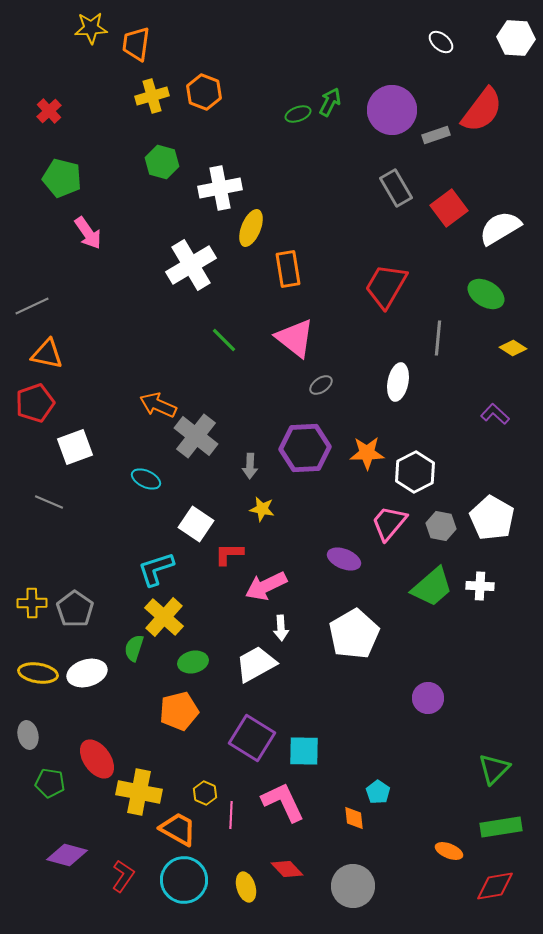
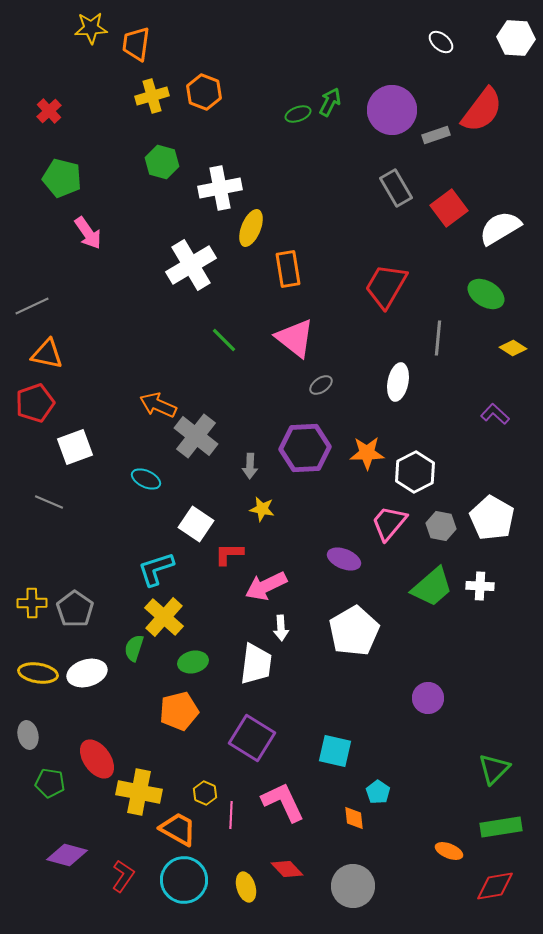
white pentagon at (354, 634): moved 3 px up
white trapezoid at (256, 664): rotated 126 degrees clockwise
cyan square at (304, 751): moved 31 px right; rotated 12 degrees clockwise
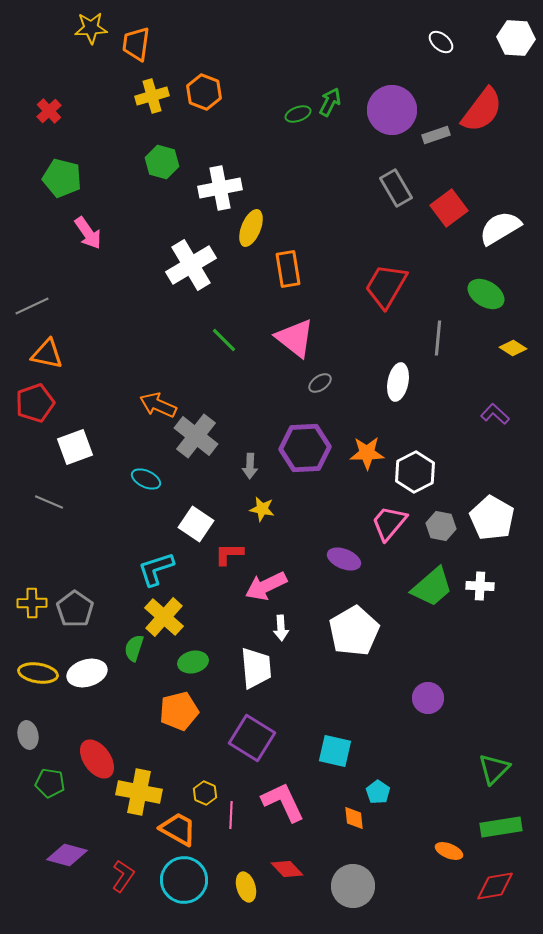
gray ellipse at (321, 385): moved 1 px left, 2 px up
white trapezoid at (256, 664): moved 4 px down; rotated 12 degrees counterclockwise
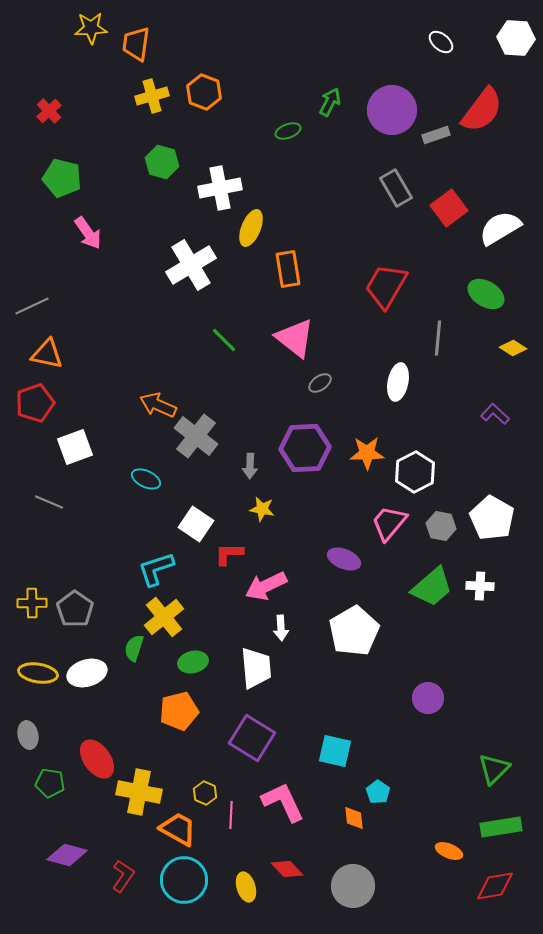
green ellipse at (298, 114): moved 10 px left, 17 px down
yellow cross at (164, 617): rotated 9 degrees clockwise
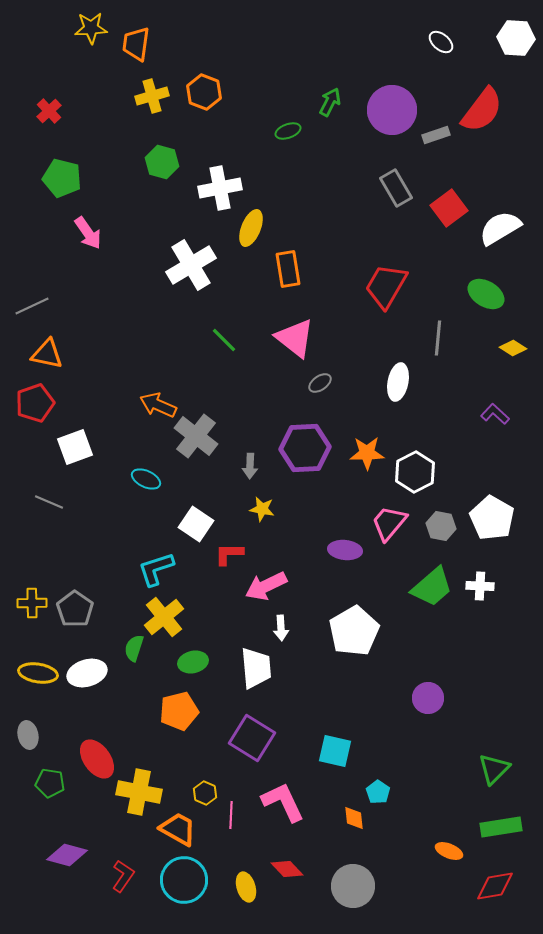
purple ellipse at (344, 559): moved 1 px right, 9 px up; rotated 16 degrees counterclockwise
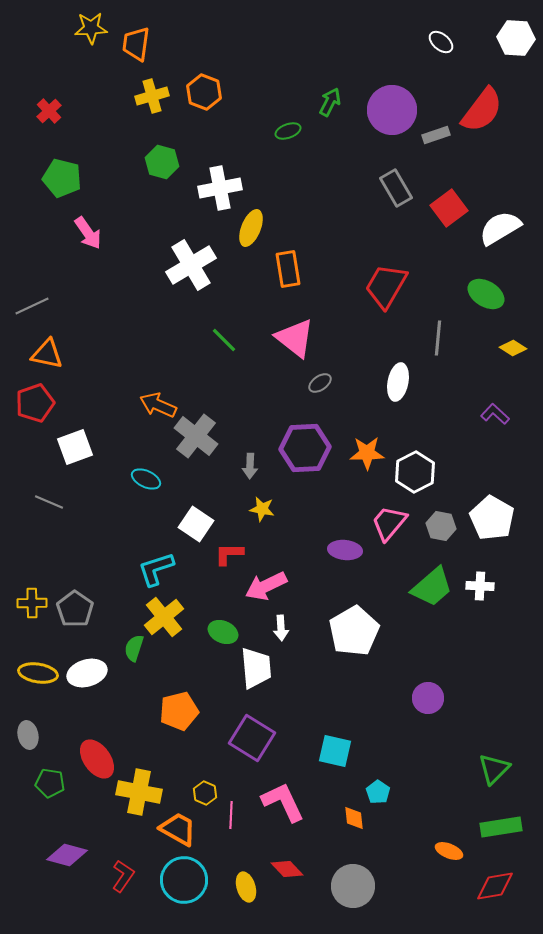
green ellipse at (193, 662): moved 30 px right, 30 px up; rotated 36 degrees clockwise
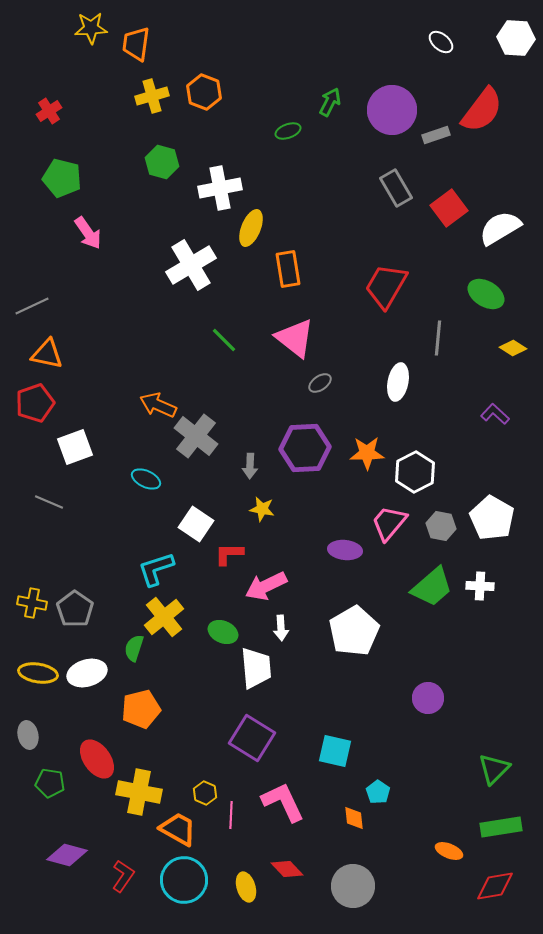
red cross at (49, 111): rotated 10 degrees clockwise
yellow cross at (32, 603): rotated 12 degrees clockwise
orange pentagon at (179, 711): moved 38 px left, 2 px up
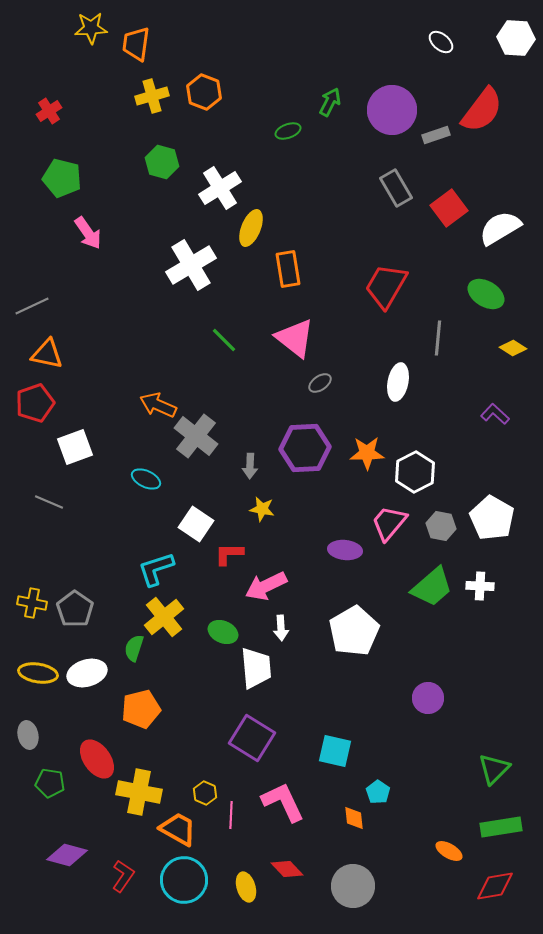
white cross at (220, 188): rotated 21 degrees counterclockwise
orange ellipse at (449, 851): rotated 8 degrees clockwise
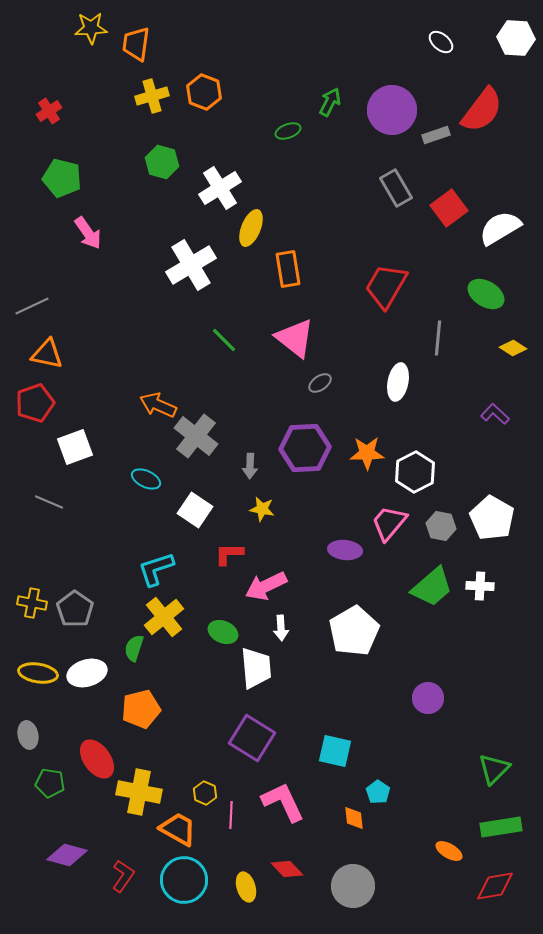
white square at (196, 524): moved 1 px left, 14 px up
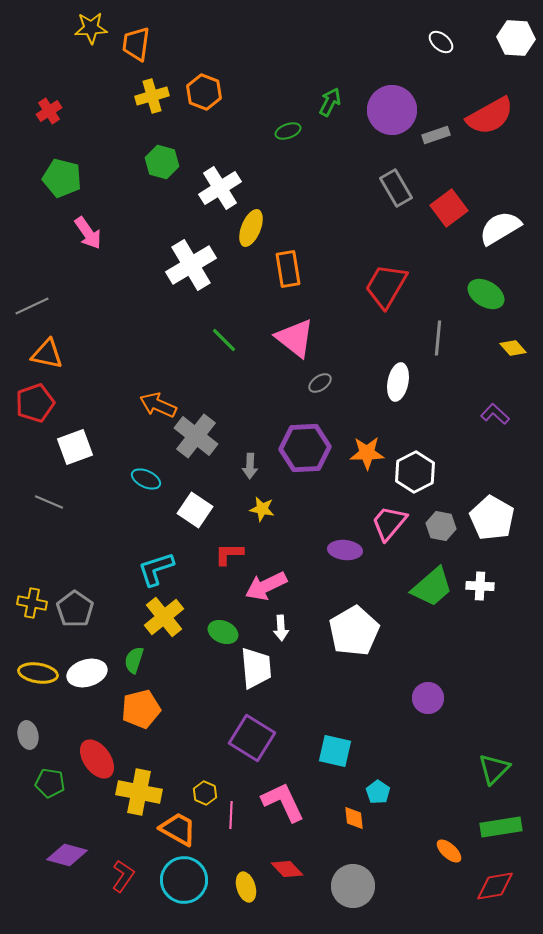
red semicircle at (482, 110): moved 8 px right, 6 px down; rotated 24 degrees clockwise
yellow diamond at (513, 348): rotated 16 degrees clockwise
green semicircle at (134, 648): moved 12 px down
orange ellipse at (449, 851): rotated 12 degrees clockwise
